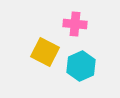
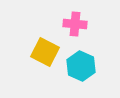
cyan hexagon: rotated 12 degrees counterclockwise
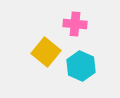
yellow square: moved 1 px right; rotated 12 degrees clockwise
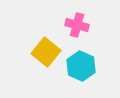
pink cross: moved 2 px right, 1 px down; rotated 10 degrees clockwise
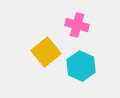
yellow square: rotated 12 degrees clockwise
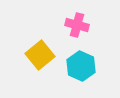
yellow square: moved 6 px left, 3 px down
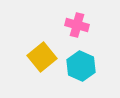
yellow square: moved 2 px right, 2 px down
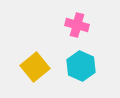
yellow square: moved 7 px left, 10 px down
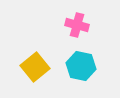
cyan hexagon: rotated 12 degrees counterclockwise
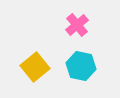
pink cross: rotated 35 degrees clockwise
